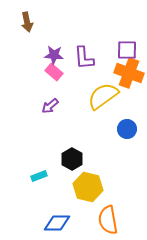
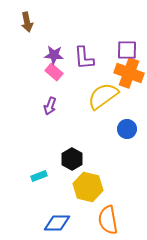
purple arrow: rotated 30 degrees counterclockwise
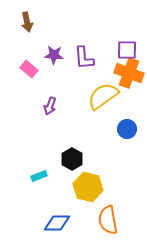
pink rectangle: moved 25 px left, 3 px up
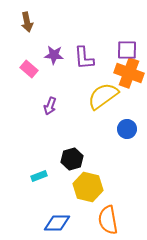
black hexagon: rotated 15 degrees clockwise
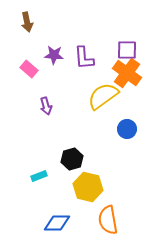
orange cross: moved 2 px left; rotated 16 degrees clockwise
purple arrow: moved 4 px left; rotated 36 degrees counterclockwise
